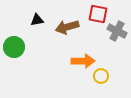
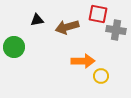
gray cross: moved 1 px left, 1 px up; rotated 18 degrees counterclockwise
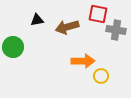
green circle: moved 1 px left
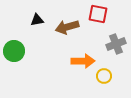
gray cross: moved 14 px down; rotated 30 degrees counterclockwise
green circle: moved 1 px right, 4 px down
yellow circle: moved 3 px right
